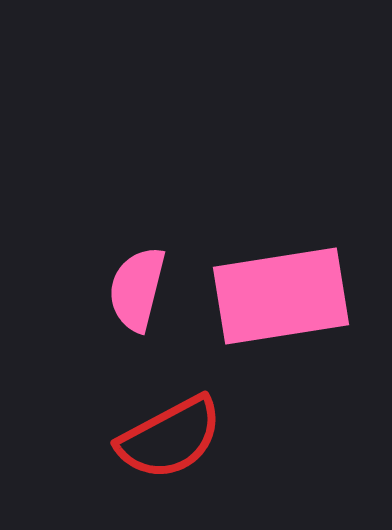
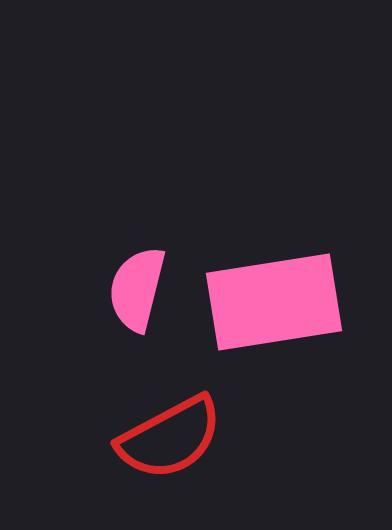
pink rectangle: moved 7 px left, 6 px down
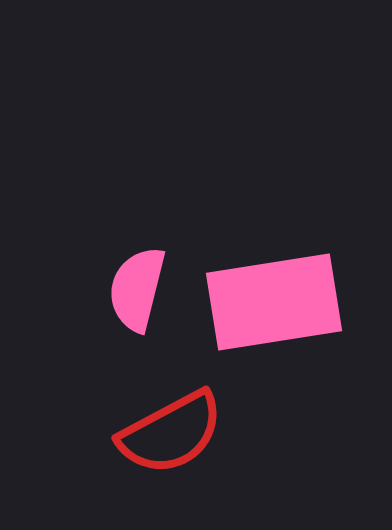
red semicircle: moved 1 px right, 5 px up
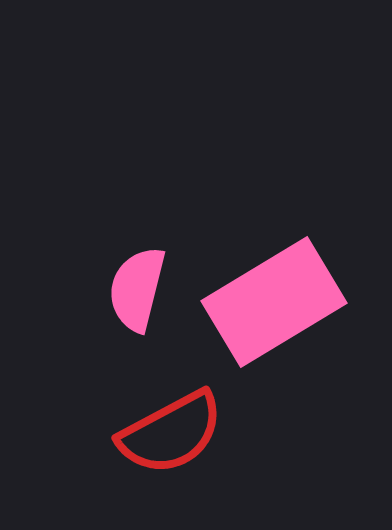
pink rectangle: rotated 22 degrees counterclockwise
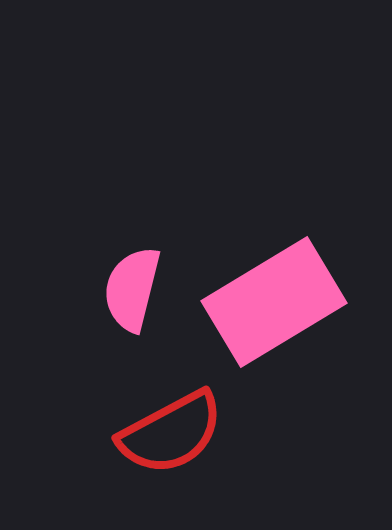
pink semicircle: moved 5 px left
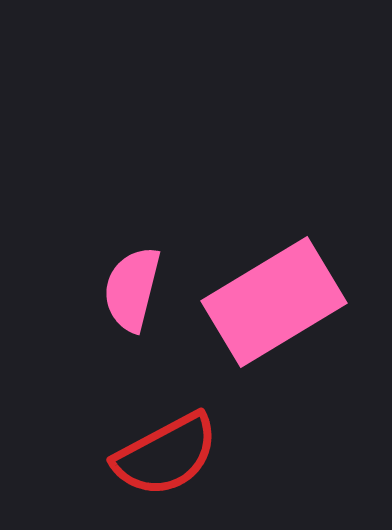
red semicircle: moved 5 px left, 22 px down
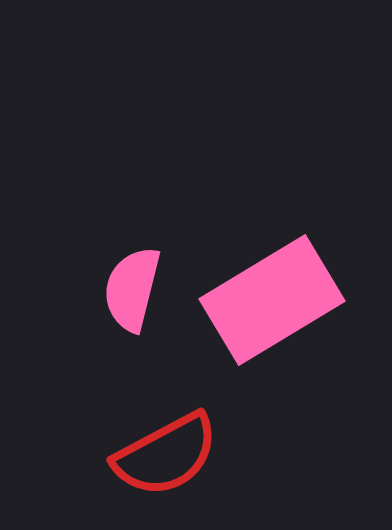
pink rectangle: moved 2 px left, 2 px up
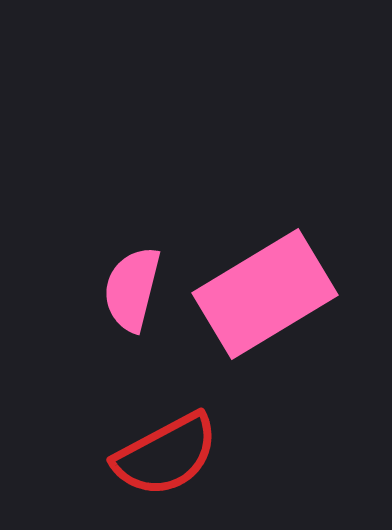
pink rectangle: moved 7 px left, 6 px up
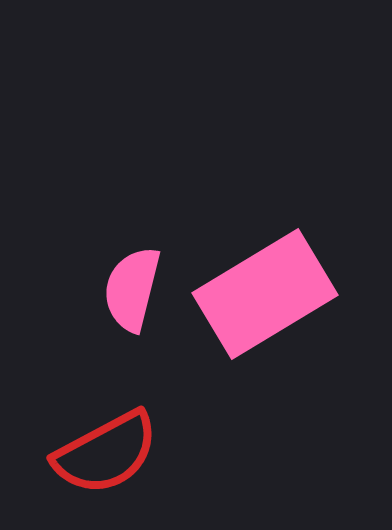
red semicircle: moved 60 px left, 2 px up
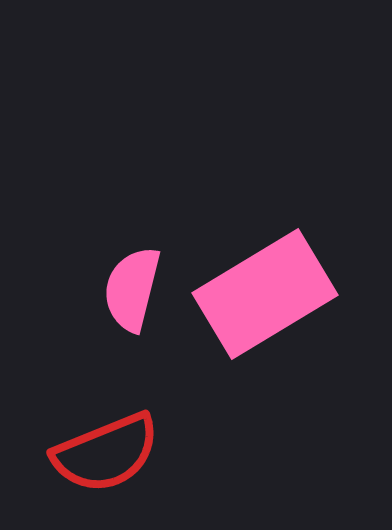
red semicircle: rotated 6 degrees clockwise
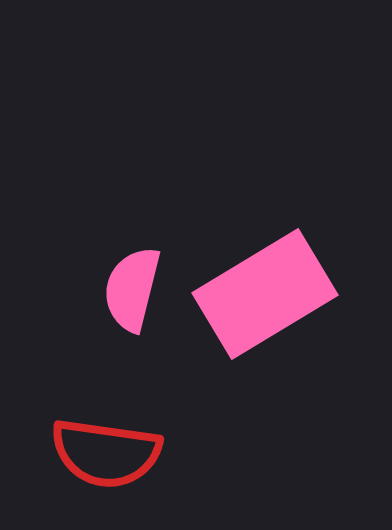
red semicircle: rotated 30 degrees clockwise
